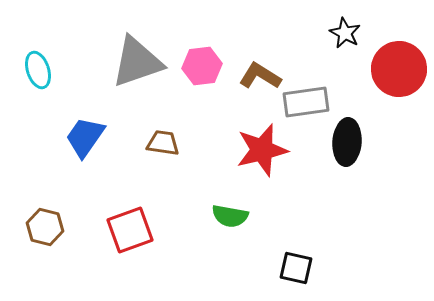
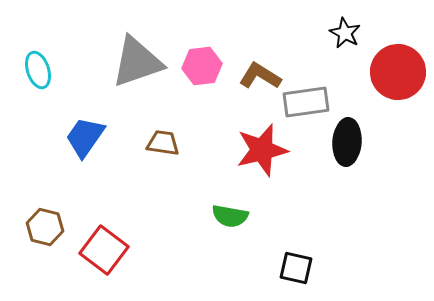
red circle: moved 1 px left, 3 px down
red square: moved 26 px left, 20 px down; rotated 33 degrees counterclockwise
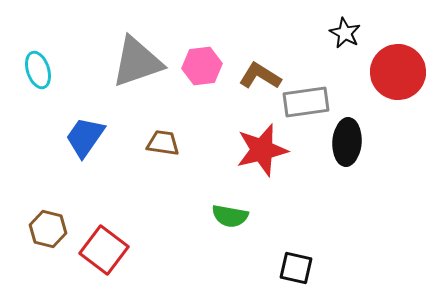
brown hexagon: moved 3 px right, 2 px down
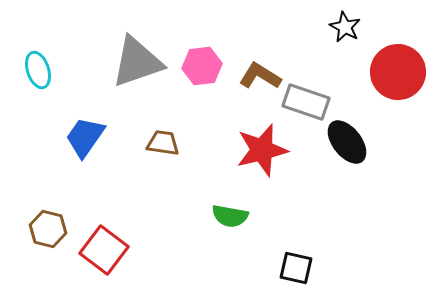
black star: moved 6 px up
gray rectangle: rotated 27 degrees clockwise
black ellipse: rotated 42 degrees counterclockwise
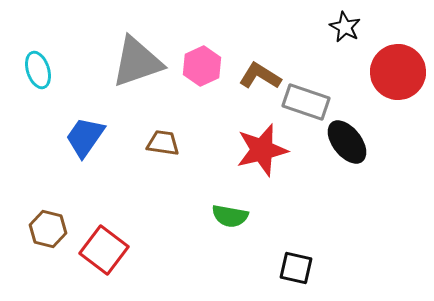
pink hexagon: rotated 18 degrees counterclockwise
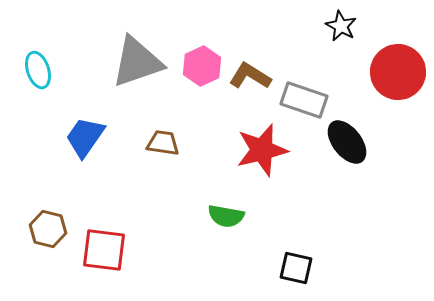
black star: moved 4 px left, 1 px up
brown L-shape: moved 10 px left
gray rectangle: moved 2 px left, 2 px up
green semicircle: moved 4 px left
red square: rotated 30 degrees counterclockwise
